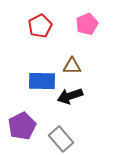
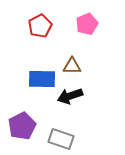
blue rectangle: moved 2 px up
gray rectangle: rotated 30 degrees counterclockwise
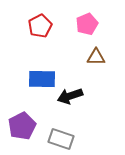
brown triangle: moved 24 px right, 9 px up
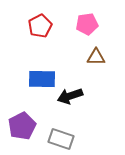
pink pentagon: rotated 15 degrees clockwise
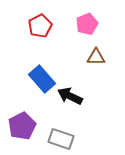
pink pentagon: rotated 15 degrees counterclockwise
blue rectangle: rotated 48 degrees clockwise
black arrow: rotated 45 degrees clockwise
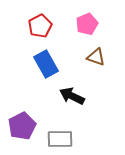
brown triangle: rotated 18 degrees clockwise
blue rectangle: moved 4 px right, 15 px up; rotated 12 degrees clockwise
black arrow: moved 2 px right
gray rectangle: moved 1 px left; rotated 20 degrees counterclockwise
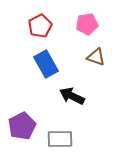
pink pentagon: rotated 15 degrees clockwise
